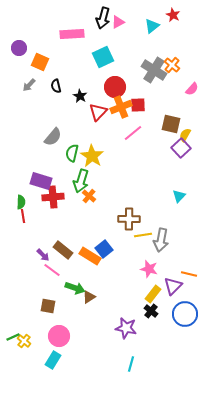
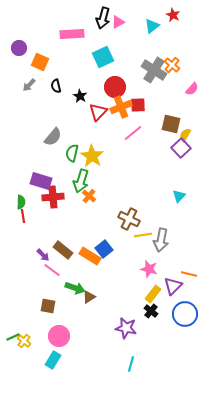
brown cross at (129, 219): rotated 25 degrees clockwise
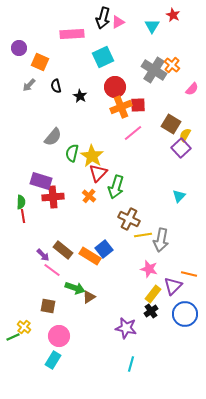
cyan triangle at (152, 26): rotated 21 degrees counterclockwise
red triangle at (98, 112): moved 61 px down
brown square at (171, 124): rotated 18 degrees clockwise
green arrow at (81, 181): moved 35 px right, 6 px down
black cross at (151, 311): rotated 16 degrees clockwise
yellow cross at (24, 341): moved 14 px up
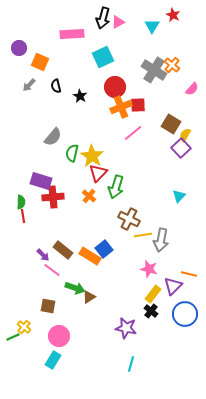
black cross at (151, 311): rotated 16 degrees counterclockwise
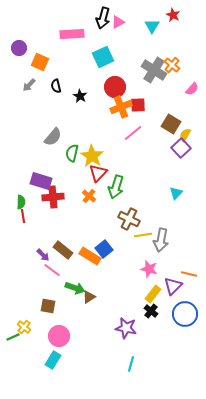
cyan triangle at (179, 196): moved 3 px left, 3 px up
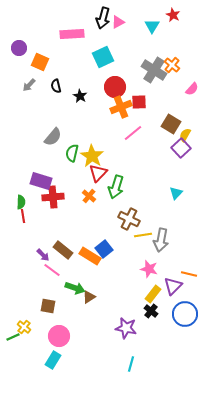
red square at (138, 105): moved 1 px right, 3 px up
